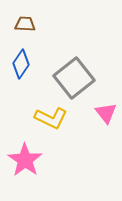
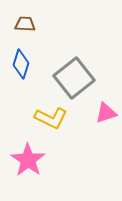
blue diamond: rotated 16 degrees counterclockwise
pink triangle: rotated 50 degrees clockwise
pink star: moved 3 px right
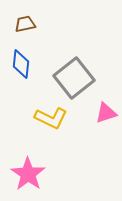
brown trapezoid: rotated 15 degrees counterclockwise
blue diamond: rotated 12 degrees counterclockwise
pink star: moved 14 px down
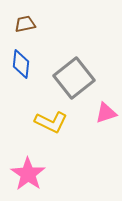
yellow L-shape: moved 4 px down
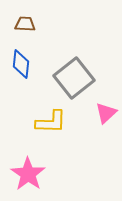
brown trapezoid: rotated 15 degrees clockwise
pink triangle: rotated 25 degrees counterclockwise
yellow L-shape: rotated 24 degrees counterclockwise
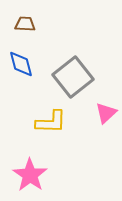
blue diamond: rotated 20 degrees counterclockwise
gray square: moved 1 px left, 1 px up
pink star: moved 2 px right, 1 px down
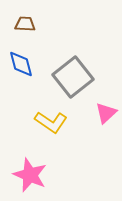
yellow L-shape: rotated 32 degrees clockwise
pink star: rotated 12 degrees counterclockwise
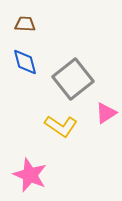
blue diamond: moved 4 px right, 2 px up
gray square: moved 2 px down
pink triangle: rotated 10 degrees clockwise
yellow L-shape: moved 10 px right, 4 px down
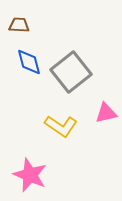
brown trapezoid: moved 6 px left, 1 px down
blue diamond: moved 4 px right
gray square: moved 2 px left, 7 px up
pink triangle: rotated 20 degrees clockwise
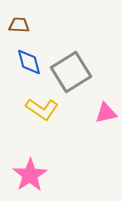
gray square: rotated 6 degrees clockwise
yellow L-shape: moved 19 px left, 17 px up
pink star: rotated 16 degrees clockwise
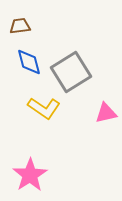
brown trapezoid: moved 1 px right, 1 px down; rotated 10 degrees counterclockwise
yellow L-shape: moved 2 px right, 1 px up
